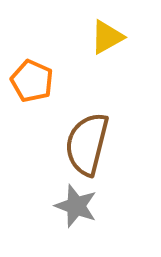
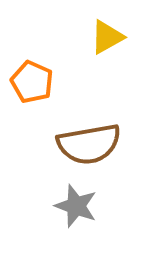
orange pentagon: moved 1 px down
brown semicircle: moved 2 px right; rotated 114 degrees counterclockwise
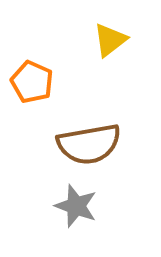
yellow triangle: moved 3 px right, 3 px down; rotated 9 degrees counterclockwise
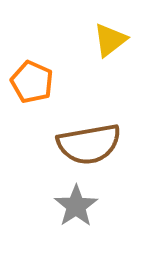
gray star: rotated 18 degrees clockwise
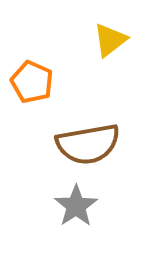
brown semicircle: moved 1 px left
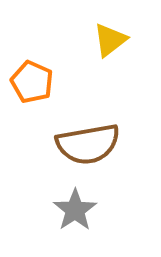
gray star: moved 1 px left, 4 px down
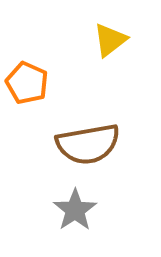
orange pentagon: moved 5 px left, 1 px down
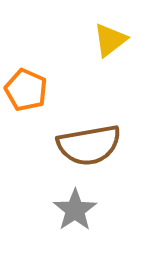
orange pentagon: moved 1 px left, 7 px down
brown semicircle: moved 1 px right, 1 px down
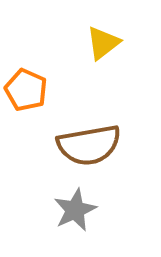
yellow triangle: moved 7 px left, 3 px down
gray star: rotated 9 degrees clockwise
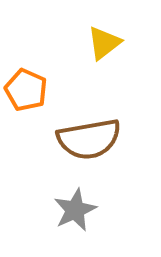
yellow triangle: moved 1 px right
brown semicircle: moved 6 px up
